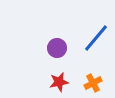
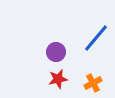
purple circle: moved 1 px left, 4 px down
red star: moved 1 px left, 3 px up
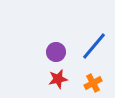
blue line: moved 2 px left, 8 px down
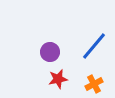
purple circle: moved 6 px left
orange cross: moved 1 px right, 1 px down
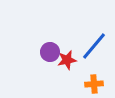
red star: moved 9 px right, 19 px up
orange cross: rotated 24 degrees clockwise
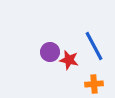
blue line: rotated 68 degrees counterclockwise
red star: moved 2 px right; rotated 24 degrees clockwise
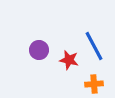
purple circle: moved 11 px left, 2 px up
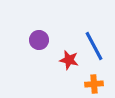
purple circle: moved 10 px up
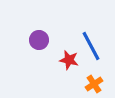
blue line: moved 3 px left
orange cross: rotated 30 degrees counterclockwise
